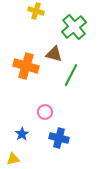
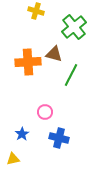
orange cross: moved 2 px right, 4 px up; rotated 20 degrees counterclockwise
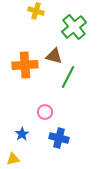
brown triangle: moved 2 px down
orange cross: moved 3 px left, 3 px down
green line: moved 3 px left, 2 px down
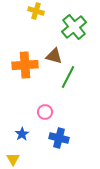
yellow triangle: rotated 48 degrees counterclockwise
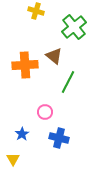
brown triangle: rotated 24 degrees clockwise
green line: moved 5 px down
